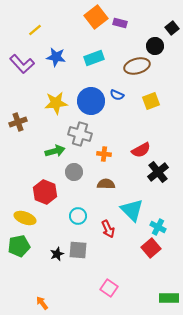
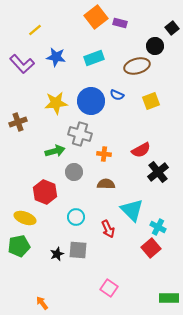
cyan circle: moved 2 px left, 1 px down
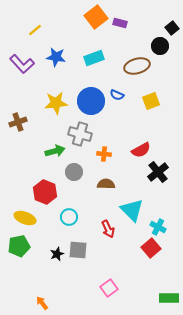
black circle: moved 5 px right
cyan circle: moved 7 px left
pink square: rotated 18 degrees clockwise
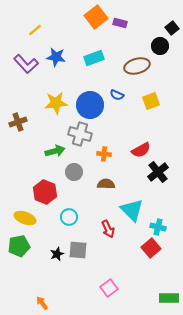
purple L-shape: moved 4 px right
blue circle: moved 1 px left, 4 px down
cyan cross: rotated 14 degrees counterclockwise
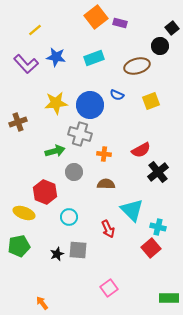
yellow ellipse: moved 1 px left, 5 px up
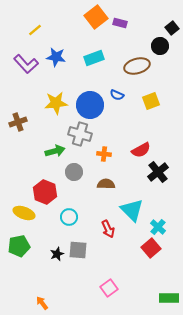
cyan cross: rotated 28 degrees clockwise
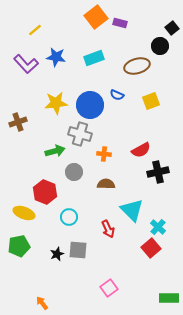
black cross: rotated 25 degrees clockwise
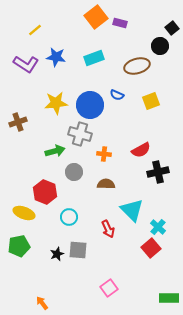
purple L-shape: rotated 15 degrees counterclockwise
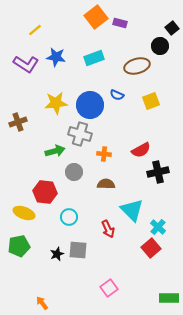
red hexagon: rotated 15 degrees counterclockwise
